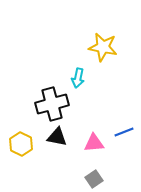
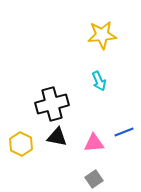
yellow star: moved 1 px left, 12 px up; rotated 16 degrees counterclockwise
cyan arrow: moved 21 px right, 3 px down; rotated 36 degrees counterclockwise
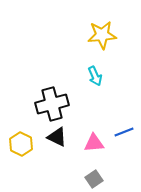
cyan arrow: moved 4 px left, 5 px up
black triangle: rotated 15 degrees clockwise
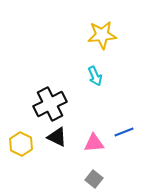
black cross: moved 2 px left; rotated 12 degrees counterclockwise
gray square: rotated 18 degrees counterclockwise
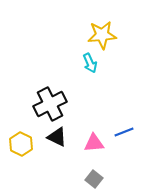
cyan arrow: moved 5 px left, 13 px up
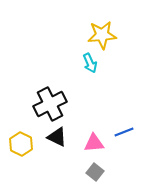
gray square: moved 1 px right, 7 px up
